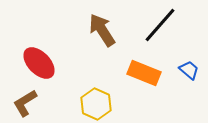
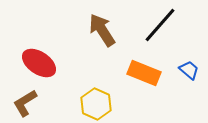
red ellipse: rotated 12 degrees counterclockwise
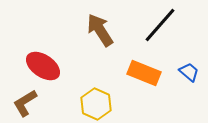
brown arrow: moved 2 px left
red ellipse: moved 4 px right, 3 px down
blue trapezoid: moved 2 px down
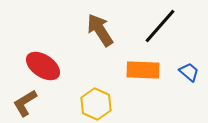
black line: moved 1 px down
orange rectangle: moved 1 px left, 3 px up; rotated 20 degrees counterclockwise
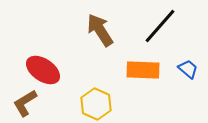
red ellipse: moved 4 px down
blue trapezoid: moved 1 px left, 3 px up
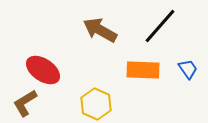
brown arrow: rotated 28 degrees counterclockwise
blue trapezoid: rotated 15 degrees clockwise
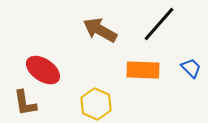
black line: moved 1 px left, 2 px up
blue trapezoid: moved 3 px right, 1 px up; rotated 10 degrees counterclockwise
brown L-shape: rotated 68 degrees counterclockwise
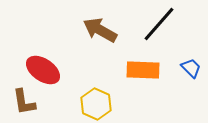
brown L-shape: moved 1 px left, 1 px up
